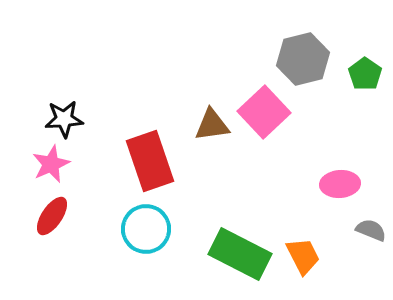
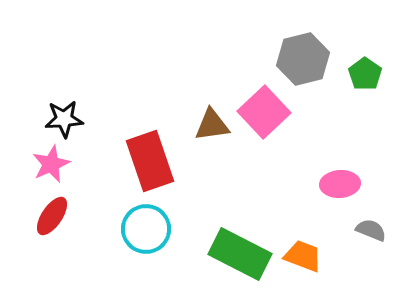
orange trapezoid: rotated 42 degrees counterclockwise
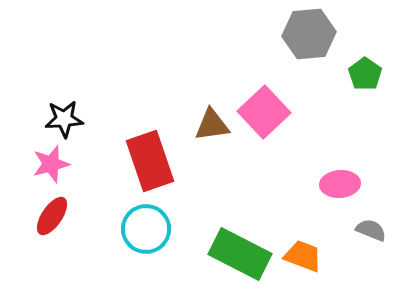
gray hexagon: moved 6 px right, 25 px up; rotated 9 degrees clockwise
pink star: rotated 9 degrees clockwise
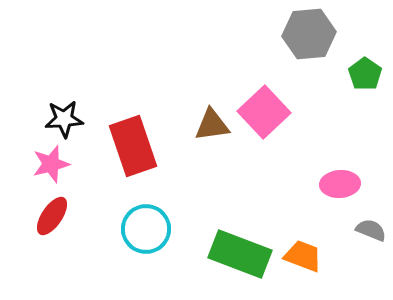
red rectangle: moved 17 px left, 15 px up
green rectangle: rotated 6 degrees counterclockwise
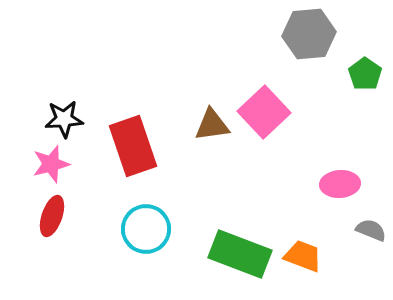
red ellipse: rotated 15 degrees counterclockwise
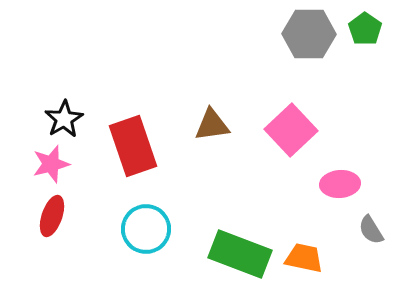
gray hexagon: rotated 6 degrees clockwise
green pentagon: moved 45 px up
pink square: moved 27 px right, 18 px down
black star: rotated 27 degrees counterclockwise
gray semicircle: rotated 144 degrees counterclockwise
orange trapezoid: moved 1 px right, 2 px down; rotated 9 degrees counterclockwise
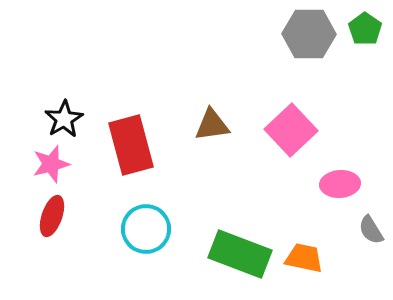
red rectangle: moved 2 px left, 1 px up; rotated 4 degrees clockwise
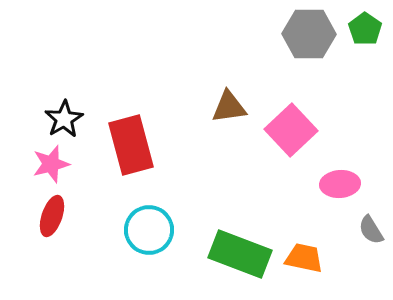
brown triangle: moved 17 px right, 18 px up
cyan circle: moved 3 px right, 1 px down
